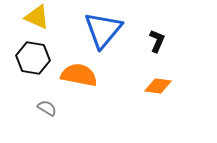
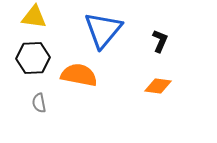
yellow triangle: moved 3 px left; rotated 16 degrees counterclockwise
black L-shape: moved 3 px right
black hexagon: rotated 12 degrees counterclockwise
gray semicircle: moved 8 px left, 5 px up; rotated 132 degrees counterclockwise
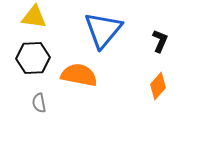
orange diamond: rotated 56 degrees counterclockwise
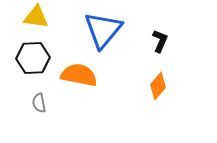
yellow triangle: moved 2 px right
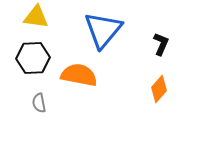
black L-shape: moved 1 px right, 3 px down
orange diamond: moved 1 px right, 3 px down
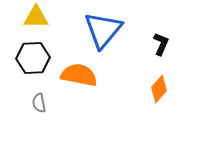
yellow triangle: rotated 8 degrees counterclockwise
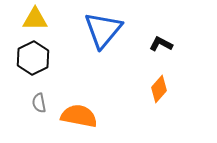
yellow triangle: moved 1 px left, 2 px down
black L-shape: rotated 85 degrees counterclockwise
black hexagon: rotated 24 degrees counterclockwise
orange semicircle: moved 41 px down
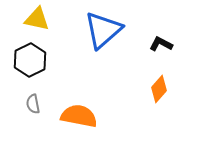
yellow triangle: moved 2 px right; rotated 12 degrees clockwise
blue triangle: rotated 9 degrees clockwise
black hexagon: moved 3 px left, 2 px down
gray semicircle: moved 6 px left, 1 px down
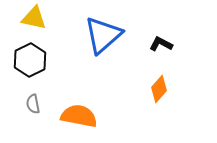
yellow triangle: moved 3 px left, 1 px up
blue triangle: moved 5 px down
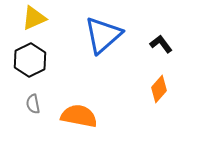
yellow triangle: rotated 36 degrees counterclockwise
black L-shape: rotated 25 degrees clockwise
